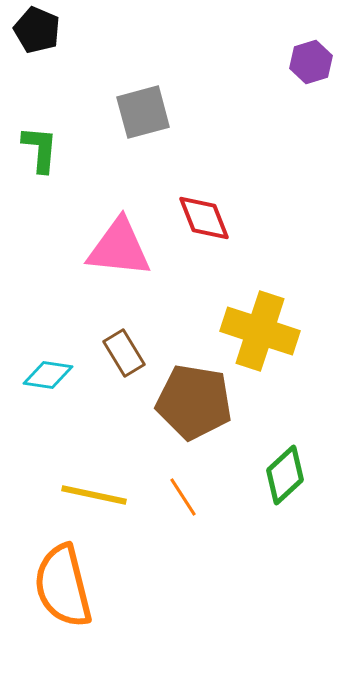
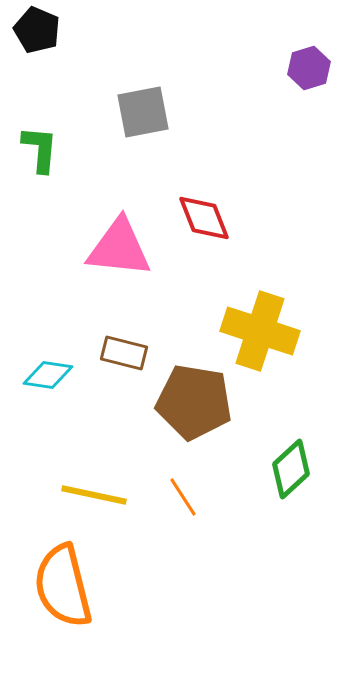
purple hexagon: moved 2 px left, 6 px down
gray square: rotated 4 degrees clockwise
brown rectangle: rotated 45 degrees counterclockwise
green diamond: moved 6 px right, 6 px up
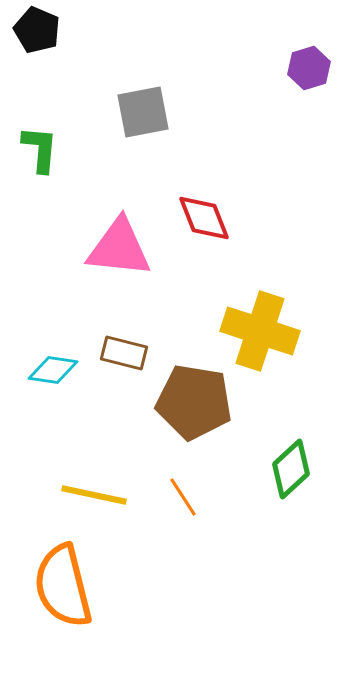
cyan diamond: moved 5 px right, 5 px up
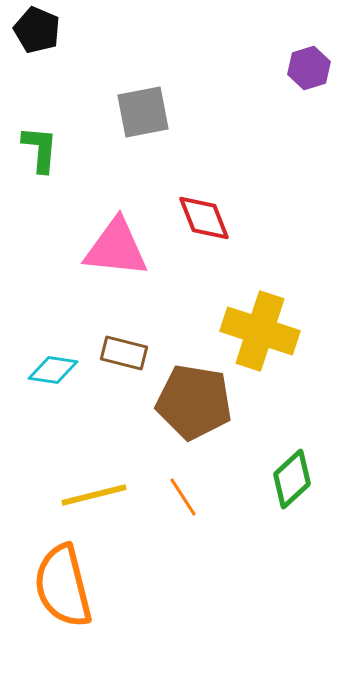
pink triangle: moved 3 px left
green diamond: moved 1 px right, 10 px down
yellow line: rotated 26 degrees counterclockwise
